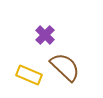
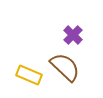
purple cross: moved 28 px right
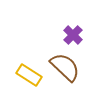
yellow rectangle: rotated 10 degrees clockwise
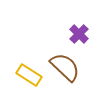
purple cross: moved 6 px right, 1 px up
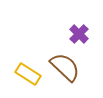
yellow rectangle: moved 1 px left, 1 px up
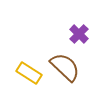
yellow rectangle: moved 1 px right, 1 px up
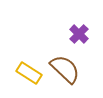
brown semicircle: moved 2 px down
